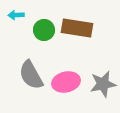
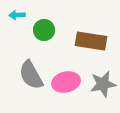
cyan arrow: moved 1 px right
brown rectangle: moved 14 px right, 13 px down
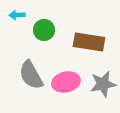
brown rectangle: moved 2 px left, 1 px down
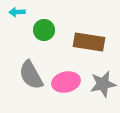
cyan arrow: moved 3 px up
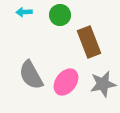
cyan arrow: moved 7 px right
green circle: moved 16 px right, 15 px up
brown rectangle: rotated 60 degrees clockwise
pink ellipse: rotated 40 degrees counterclockwise
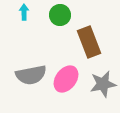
cyan arrow: rotated 91 degrees clockwise
gray semicircle: rotated 72 degrees counterclockwise
pink ellipse: moved 3 px up
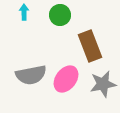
brown rectangle: moved 1 px right, 4 px down
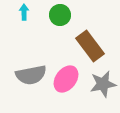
brown rectangle: rotated 16 degrees counterclockwise
